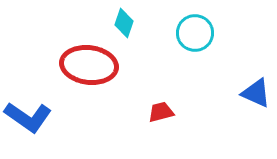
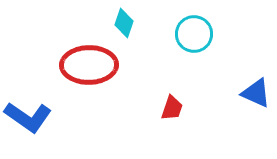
cyan circle: moved 1 px left, 1 px down
red ellipse: rotated 8 degrees counterclockwise
red trapezoid: moved 11 px right, 4 px up; rotated 124 degrees clockwise
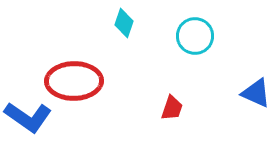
cyan circle: moved 1 px right, 2 px down
red ellipse: moved 15 px left, 16 px down
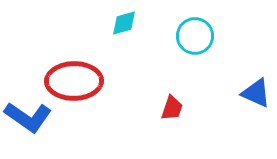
cyan diamond: rotated 56 degrees clockwise
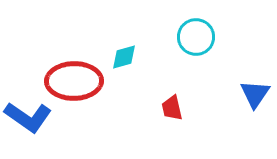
cyan diamond: moved 34 px down
cyan circle: moved 1 px right, 1 px down
blue triangle: moved 1 px left, 1 px down; rotated 40 degrees clockwise
red trapezoid: rotated 148 degrees clockwise
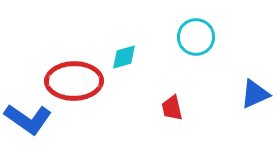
blue triangle: rotated 32 degrees clockwise
blue L-shape: moved 2 px down
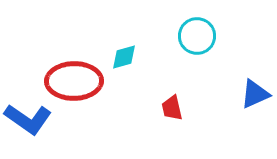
cyan circle: moved 1 px right, 1 px up
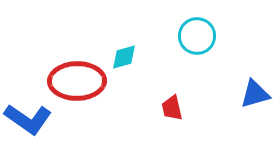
red ellipse: moved 3 px right
blue triangle: rotated 8 degrees clockwise
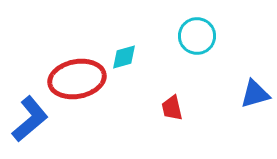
red ellipse: moved 2 px up; rotated 10 degrees counterclockwise
blue L-shape: moved 2 px right; rotated 75 degrees counterclockwise
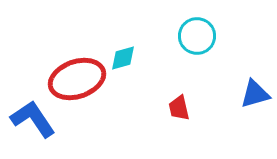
cyan diamond: moved 1 px left, 1 px down
red ellipse: rotated 8 degrees counterclockwise
red trapezoid: moved 7 px right
blue L-shape: moved 3 px right; rotated 84 degrees counterclockwise
